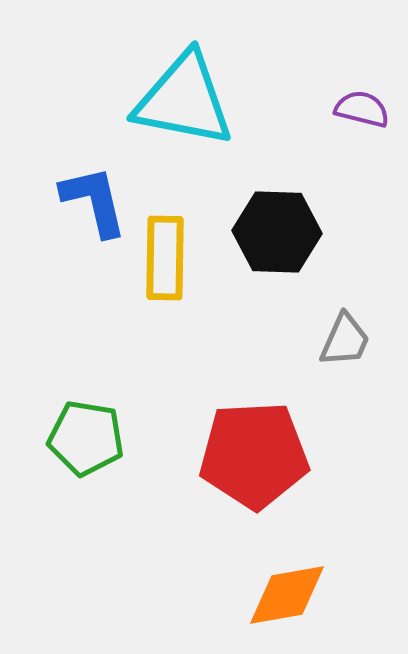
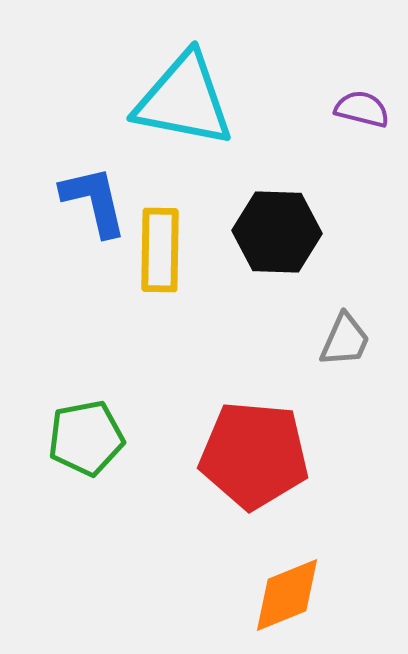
yellow rectangle: moved 5 px left, 8 px up
green pentagon: rotated 20 degrees counterclockwise
red pentagon: rotated 8 degrees clockwise
orange diamond: rotated 12 degrees counterclockwise
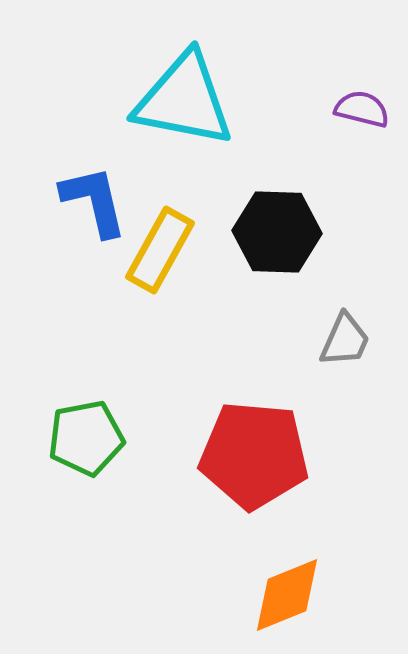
yellow rectangle: rotated 28 degrees clockwise
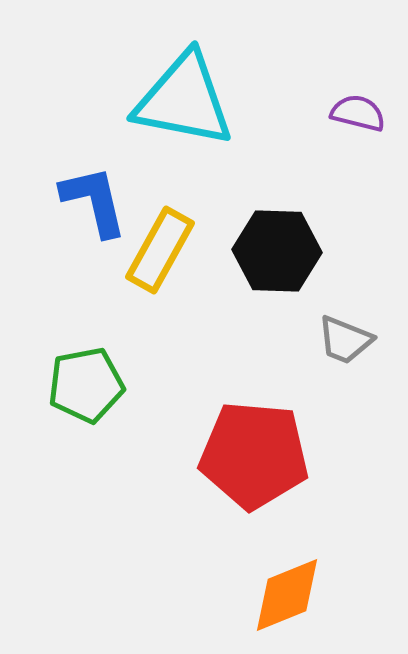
purple semicircle: moved 4 px left, 4 px down
black hexagon: moved 19 px down
gray trapezoid: rotated 88 degrees clockwise
green pentagon: moved 53 px up
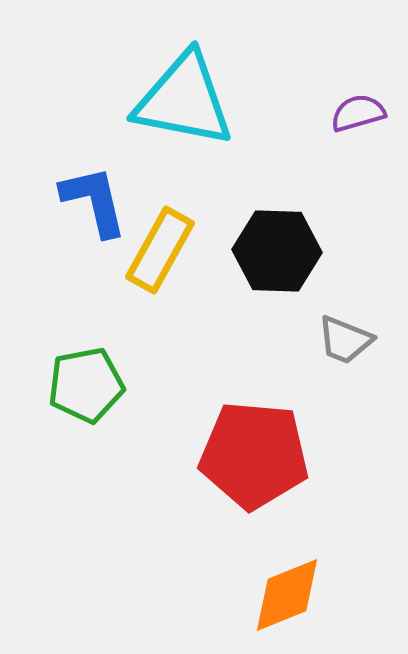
purple semicircle: rotated 30 degrees counterclockwise
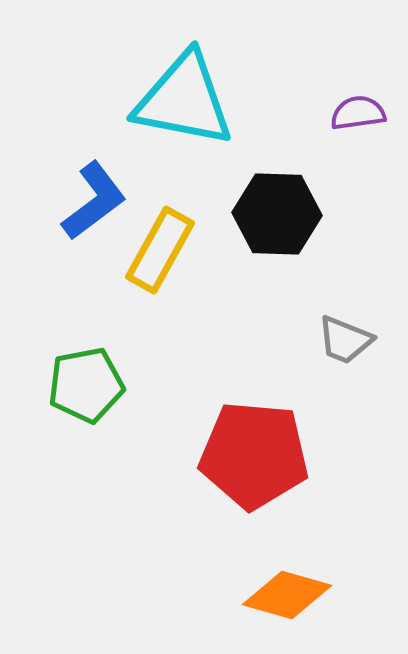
purple semicircle: rotated 8 degrees clockwise
blue L-shape: rotated 66 degrees clockwise
black hexagon: moved 37 px up
orange diamond: rotated 38 degrees clockwise
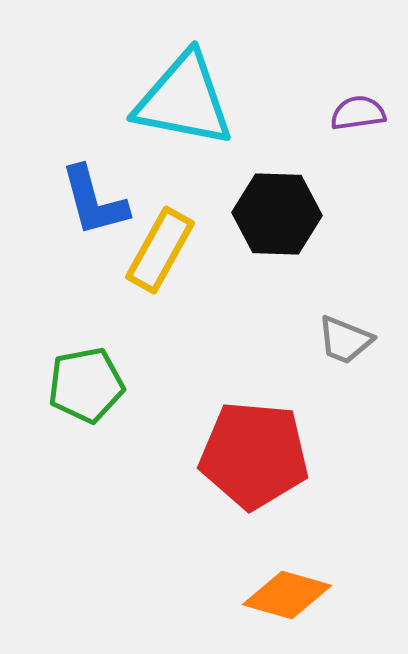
blue L-shape: rotated 112 degrees clockwise
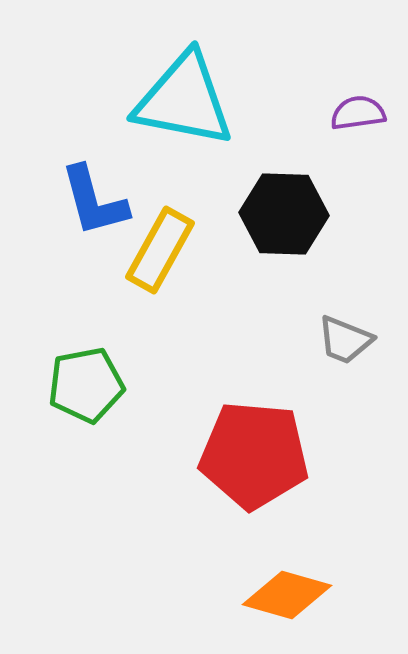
black hexagon: moved 7 px right
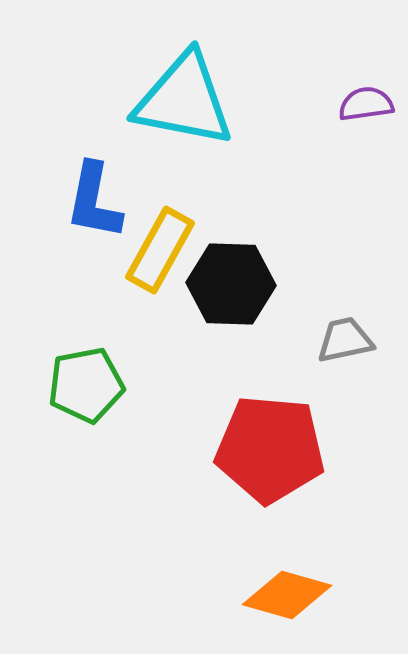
purple semicircle: moved 8 px right, 9 px up
blue L-shape: rotated 26 degrees clockwise
black hexagon: moved 53 px left, 70 px down
gray trapezoid: rotated 146 degrees clockwise
red pentagon: moved 16 px right, 6 px up
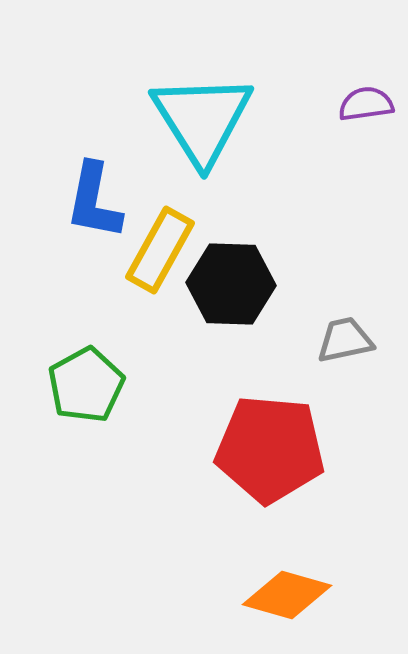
cyan triangle: moved 18 px right, 19 px down; rotated 47 degrees clockwise
green pentagon: rotated 18 degrees counterclockwise
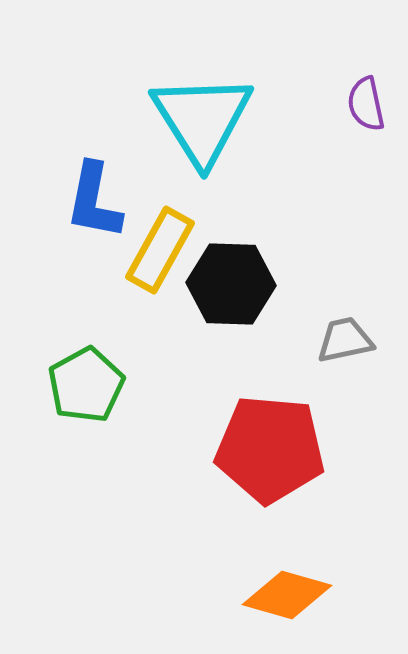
purple semicircle: rotated 94 degrees counterclockwise
